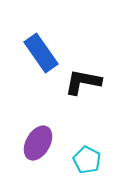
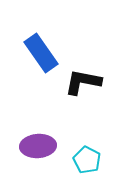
purple ellipse: moved 3 px down; rotated 56 degrees clockwise
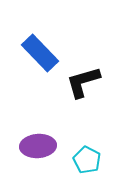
blue rectangle: moved 1 px left; rotated 9 degrees counterclockwise
black L-shape: rotated 27 degrees counterclockwise
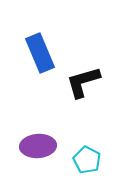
blue rectangle: rotated 21 degrees clockwise
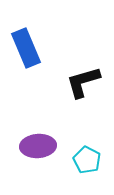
blue rectangle: moved 14 px left, 5 px up
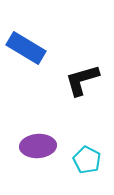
blue rectangle: rotated 36 degrees counterclockwise
black L-shape: moved 1 px left, 2 px up
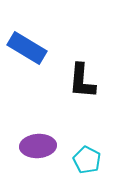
blue rectangle: moved 1 px right
black L-shape: moved 1 px down; rotated 69 degrees counterclockwise
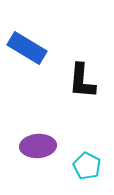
cyan pentagon: moved 6 px down
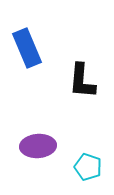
blue rectangle: rotated 36 degrees clockwise
cyan pentagon: moved 1 px right, 1 px down; rotated 8 degrees counterclockwise
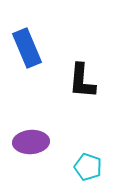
purple ellipse: moved 7 px left, 4 px up
